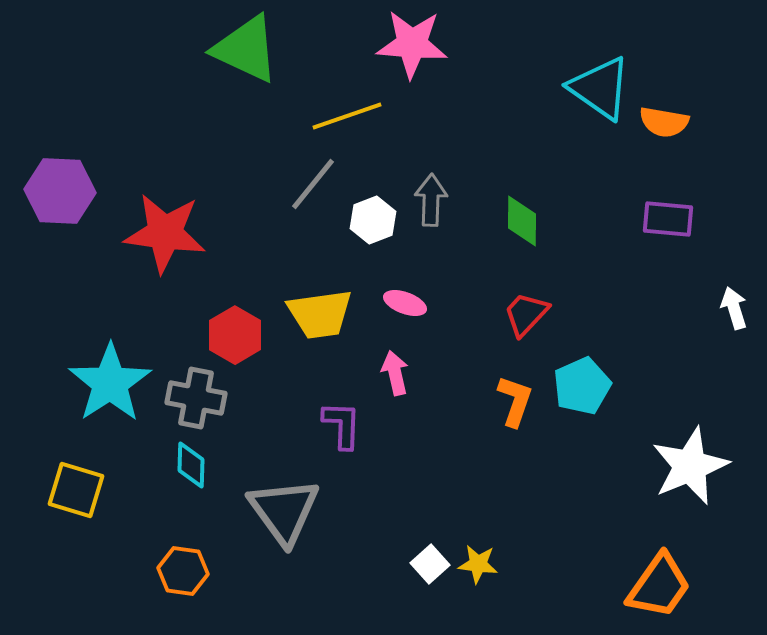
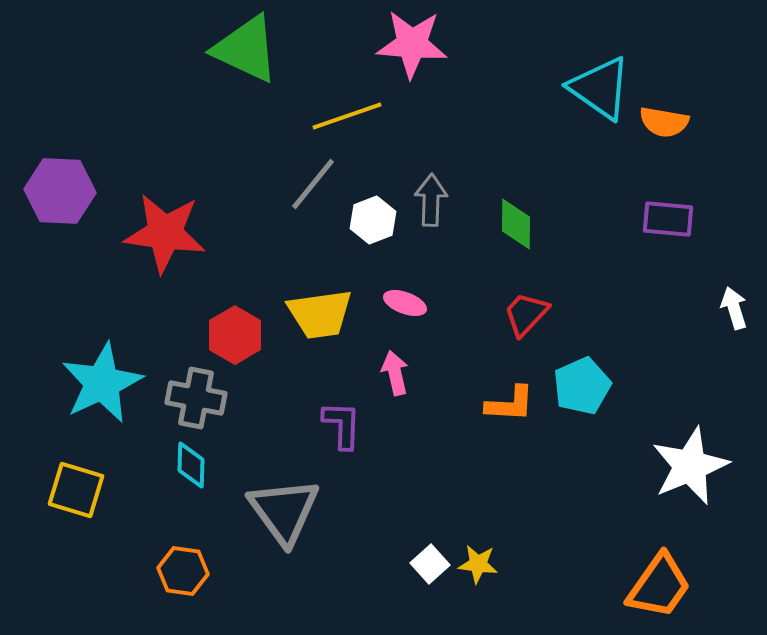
green diamond: moved 6 px left, 3 px down
cyan star: moved 8 px left; rotated 8 degrees clockwise
orange L-shape: moved 5 px left, 3 px down; rotated 74 degrees clockwise
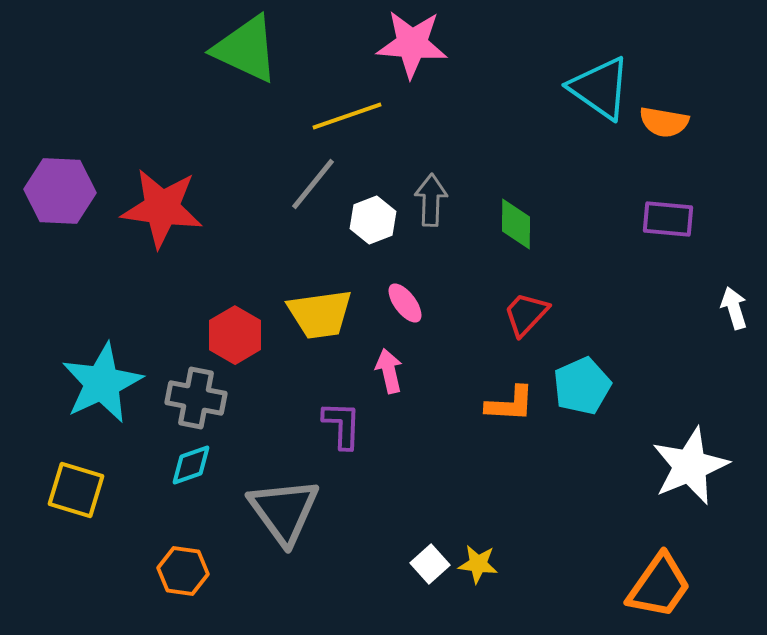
red star: moved 3 px left, 25 px up
pink ellipse: rotated 33 degrees clockwise
pink arrow: moved 6 px left, 2 px up
cyan diamond: rotated 69 degrees clockwise
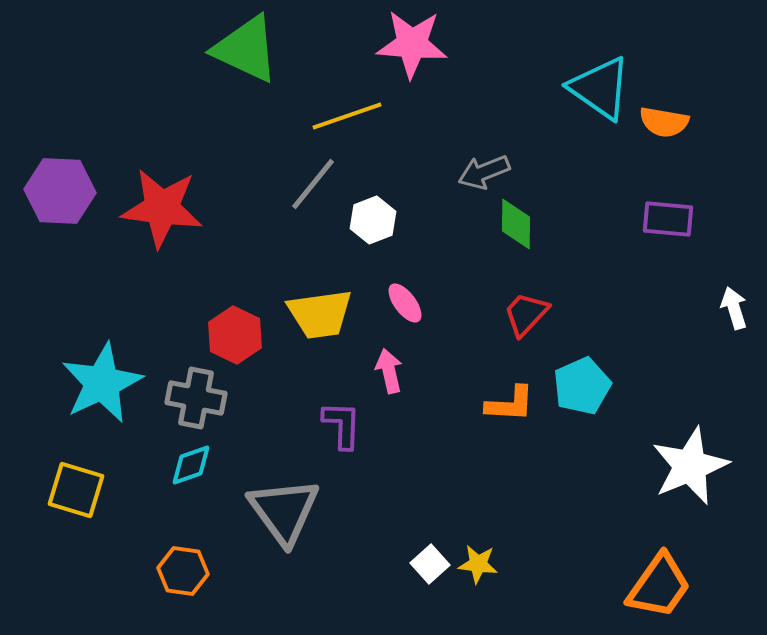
gray arrow: moved 53 px right, 28 px up; rotated 114 degrees counterclockwise
red hexagon: rotated 4 degrees counterclockwise
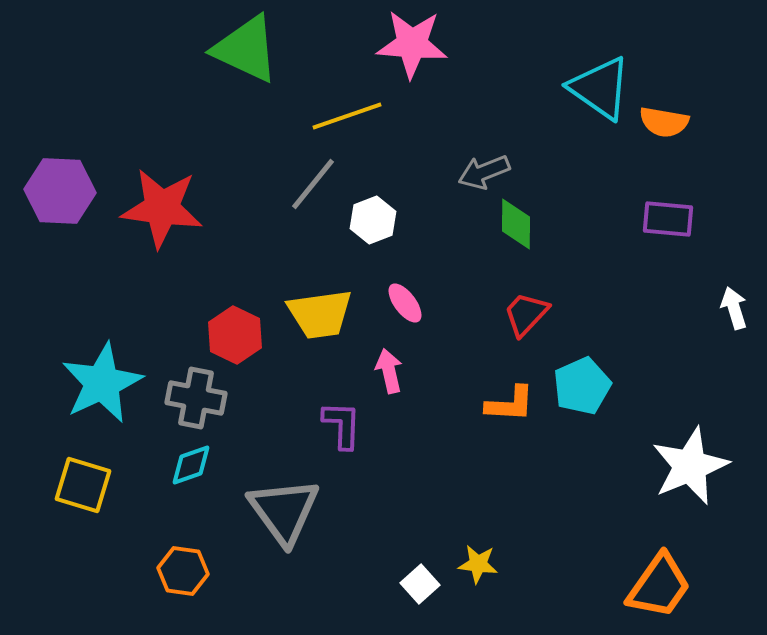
yellow square: moved 7 px right, 5 px up
white square: moved 10 px left, 20 px down
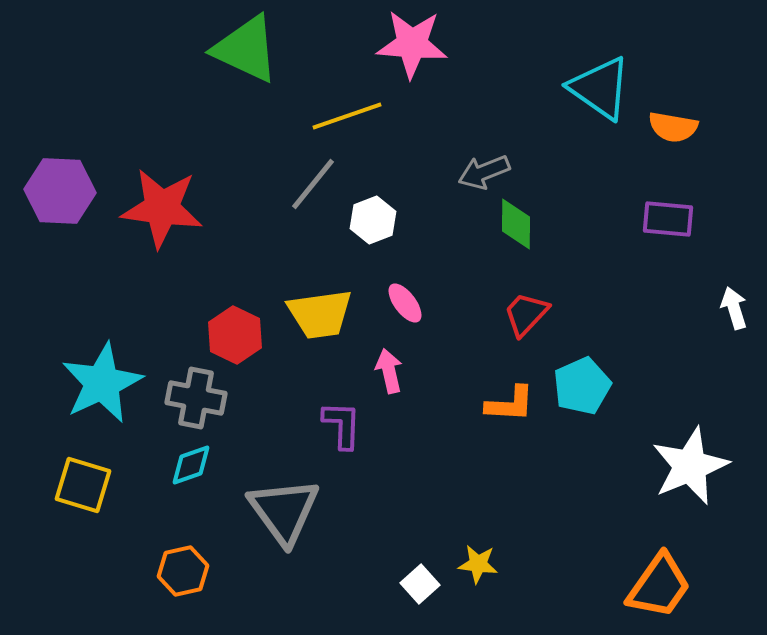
orange semicircle: moved 9 px right, 5 px down
orange hexagon: rotated 21 degrees counterclockwise
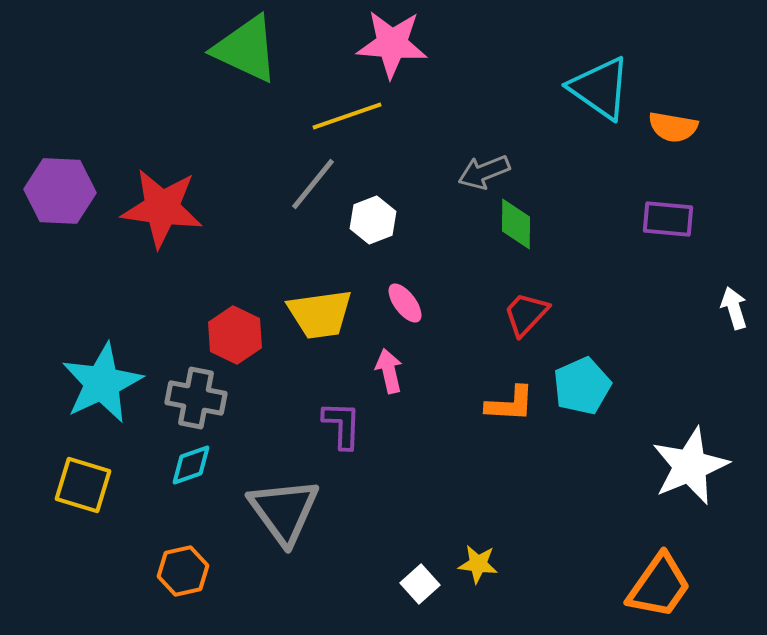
pink star: moved 20 px left
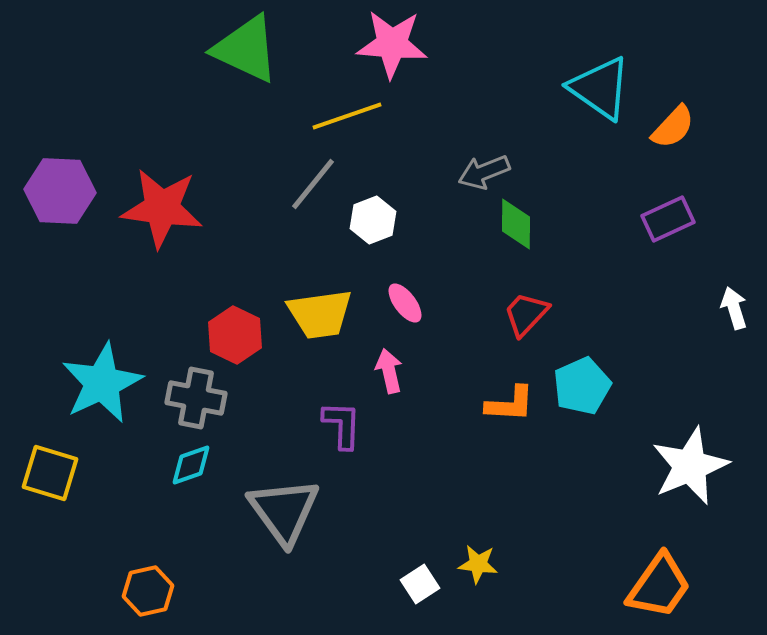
orange semicircle: rotated 57 degrees counterclockwise
purple rectangle: rotated 30 degrees counterclockwise
yellow square: moved 33 px left, 12 px up
orange hexagon: moved 35 px left, 20 px down
white square: rotated 9 degrees clockwise
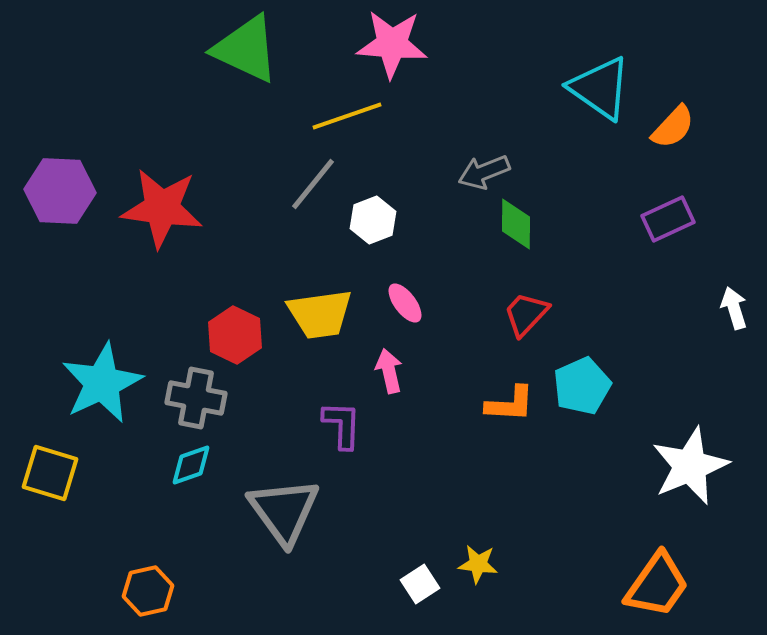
orange trapezoid: moved 2 px left, 1 px up
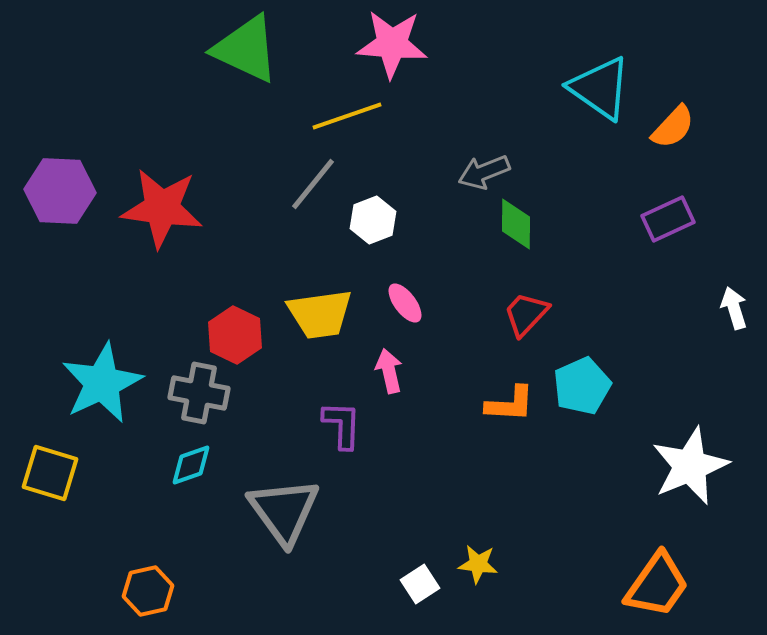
gray cross: moved 3 px right, 5 px up
